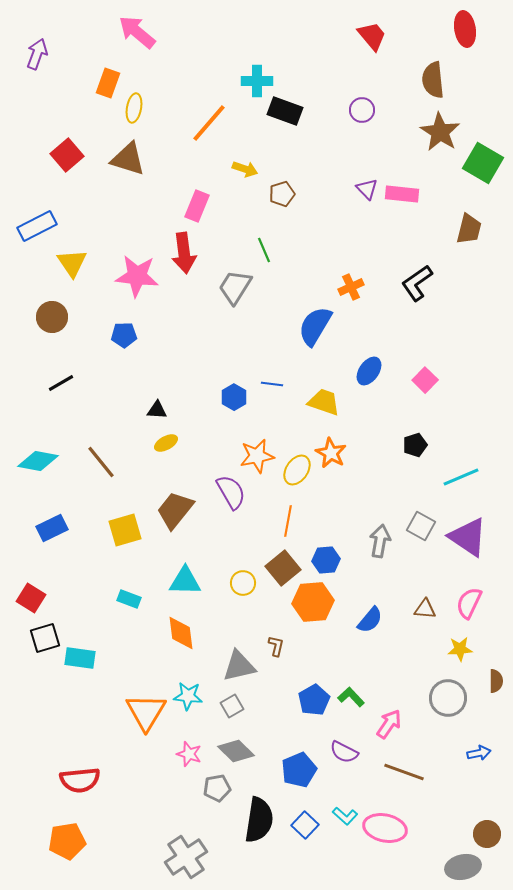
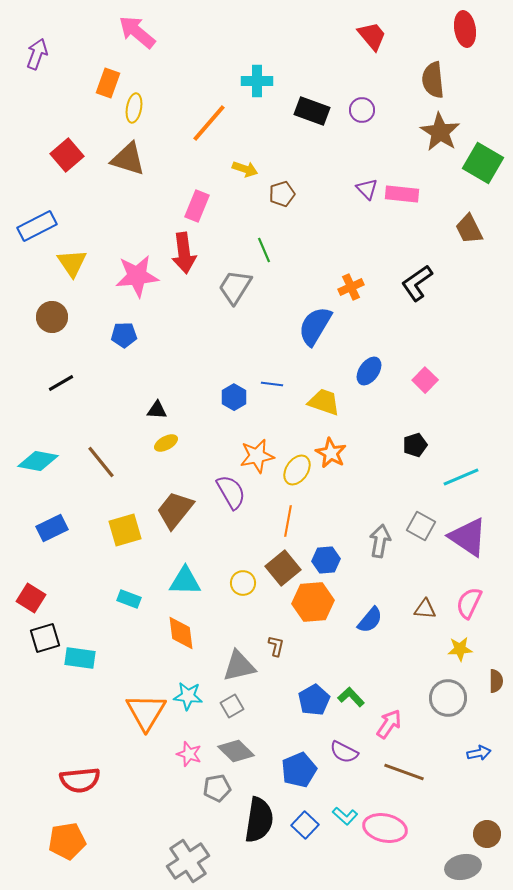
black rectangle at (285, 111): moved 27 px right
brown trapezoid at (469, 229): rotated 140 degrees clockwise
pink star at (137, 276): rotated 12 degrees counterclockwise
gray cross at (186, 857): moved 2 px right, 4 px down
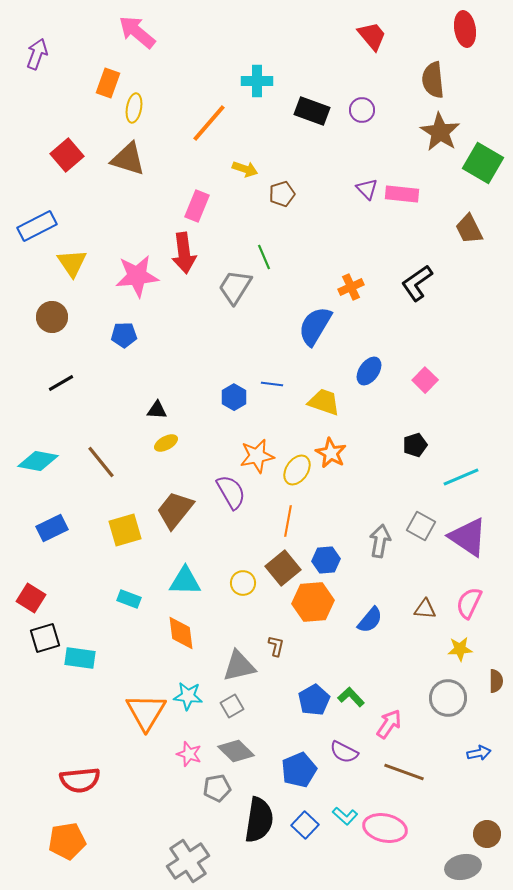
green line at (264, 250): moved 7 px down
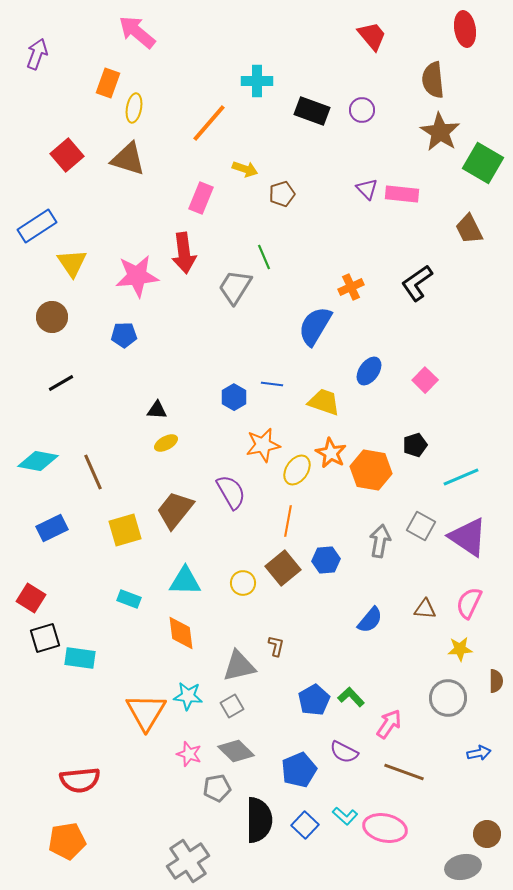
pink rectangle at (197, 206): moved 4 px right, 8 px up
blue rectangle at (37, 226): rotated 6 degrees counterclockwise
orange star at (257, 456): moved 6 px right, 11 px up
brown line at (101, 462): moved 8 px left, 10 px down; rotated 15 degrees clockwise
orange hexagon at (313, 602): moved 58 px right, 132 px up; rotated 15 degrees clockwise
black semicircle at (259, 820): rotated 9 degrees counterclockwise
